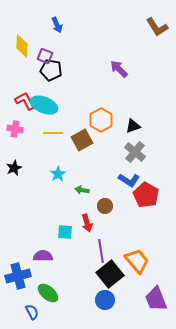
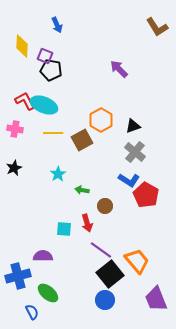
cyan square: moved 1 px left, 3 px up
purple line: moved 1 px up; rotated 45 degrees counterclockwise
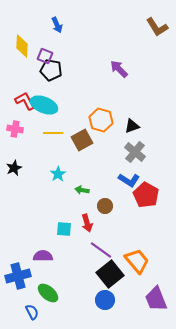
orange hexagon: rotated 15 degrees counterclockwise
black triangle: moved 1 px left
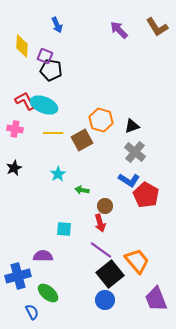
purple arrow: moved 39 px up
red arrow: moved 13 px right
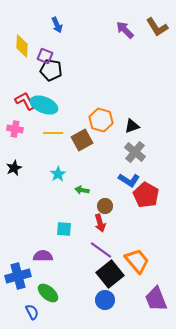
purple arrow: moved 6 px right
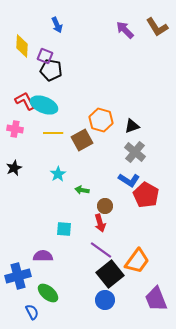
orange trapezoid: rotated 76 degrees clockwise
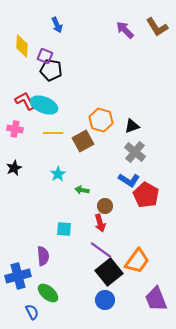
brown square: moved 1 px right, 1 px down
purple semicircle: rotated 84 degrees clockwise
black square: moved 1 px left, 2 px up
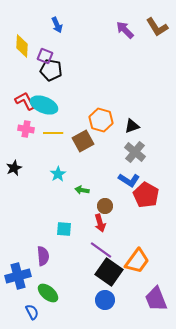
pink cross: moved 11 px right
black square: rotated 16 degrees counterclockwise
